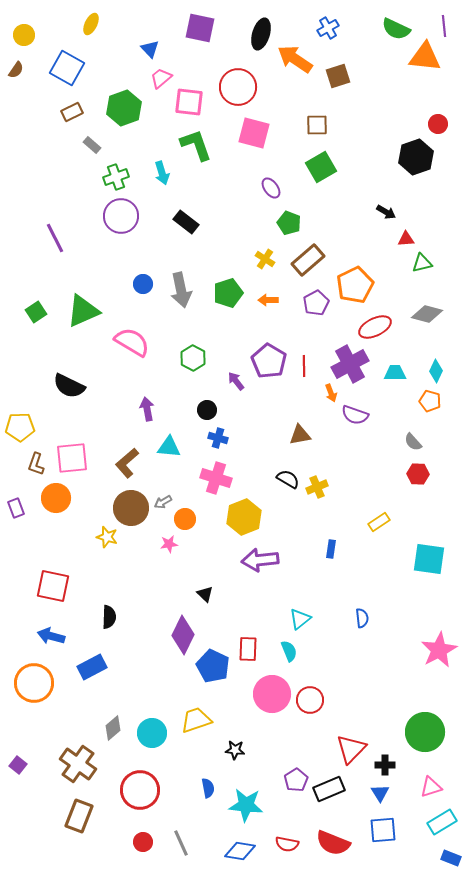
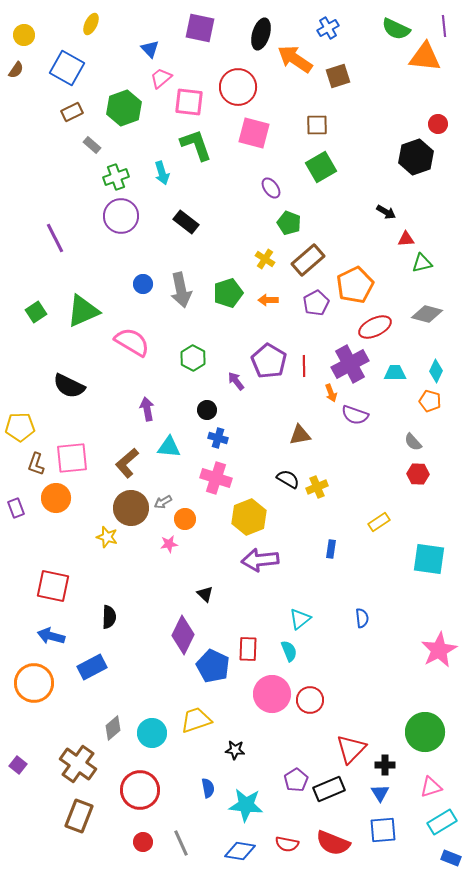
yellow hexagon at (244, 517): moved 5 px right
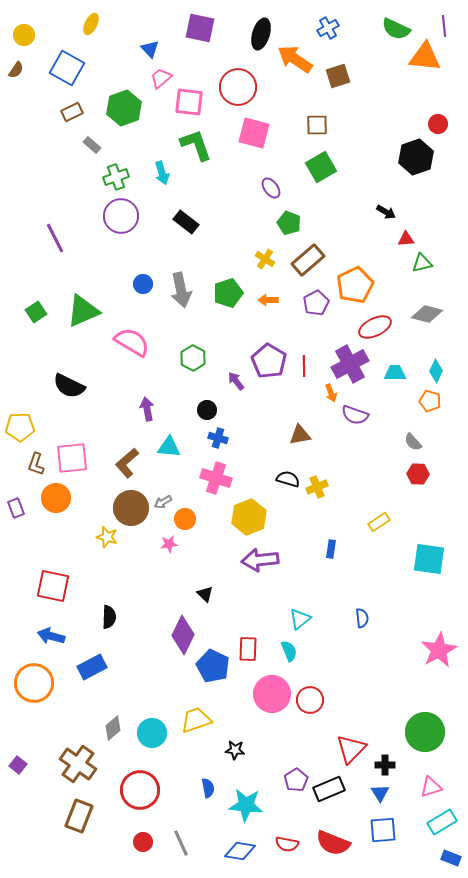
black semicircle at (288, 479): rotated 15 degrees counterclockwise
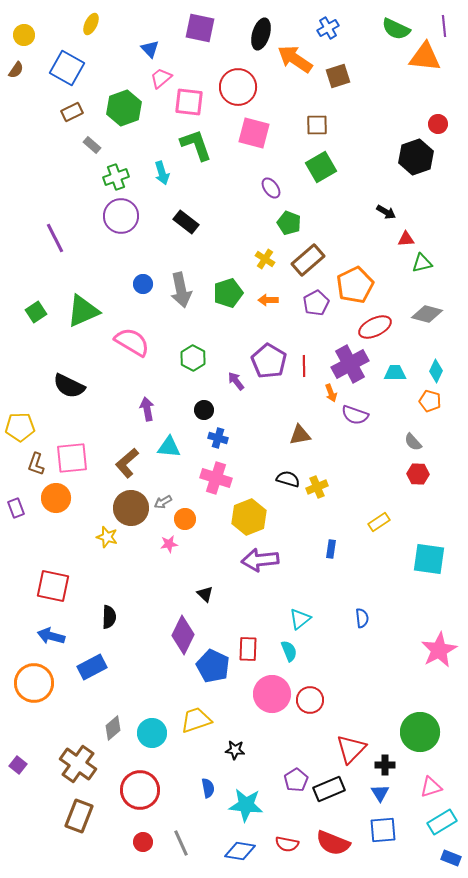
black circle at (207, 410): moved 3 px left
green circle at (425, 732): moved 5 px left
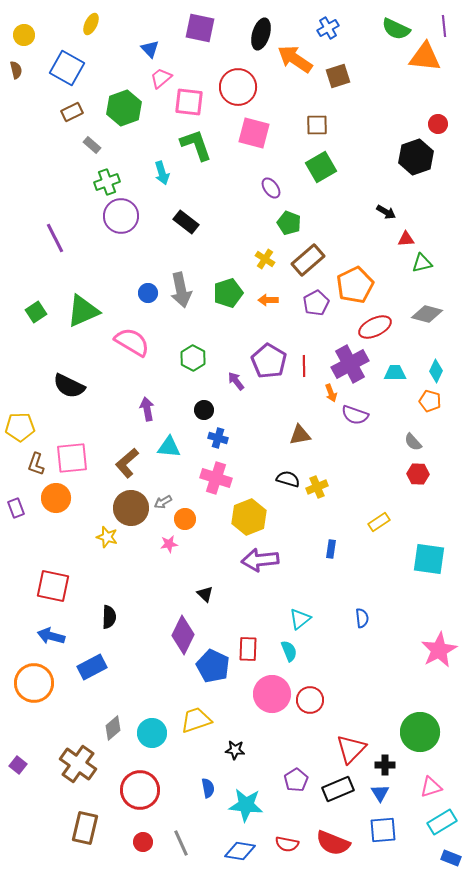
brown semicircle at (16, 70): rotated 48 degrees counterclockwise
green cross at (116, 177): moved 9 px left, 5 px down
blue circle at (143, 284): moved 5 px right, 9 px down
black rectangle at (329, 789): moved 9 px right
brown rectangle at (79, 816): moved 6 px right, 12 px down; rotated 8 degrees counterclockwise
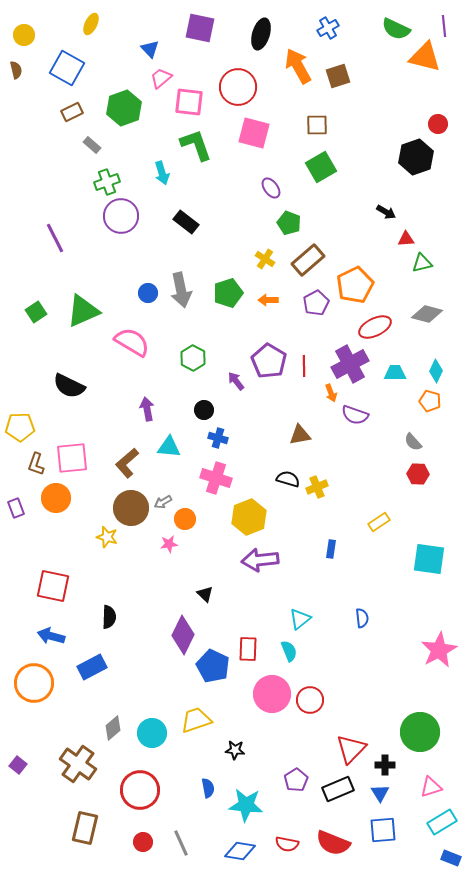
orange triangle at (425, 57): rotated 8 degrees clockwise
orange arrow at (295, 59): moved 3 px right, 7 px down; rotated 27 degrees clockwise
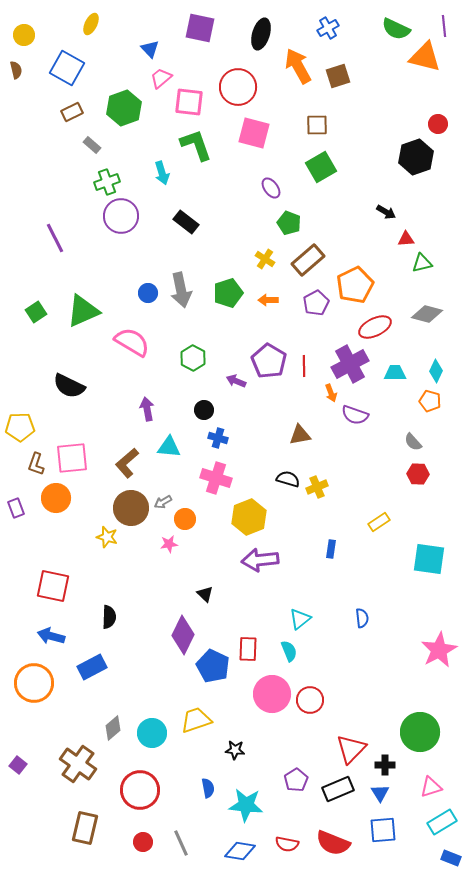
purple arrow at (236, 381): rotated 30 degrees counterclockwise
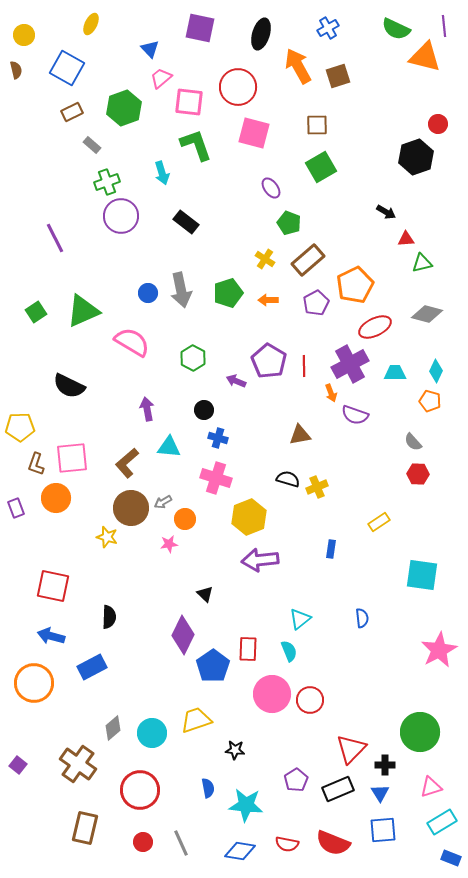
cyan square at (429, 559): moved 7 px left, 16 px down
blue pentagon at (213, 666): rotated 12 degrees clockwise
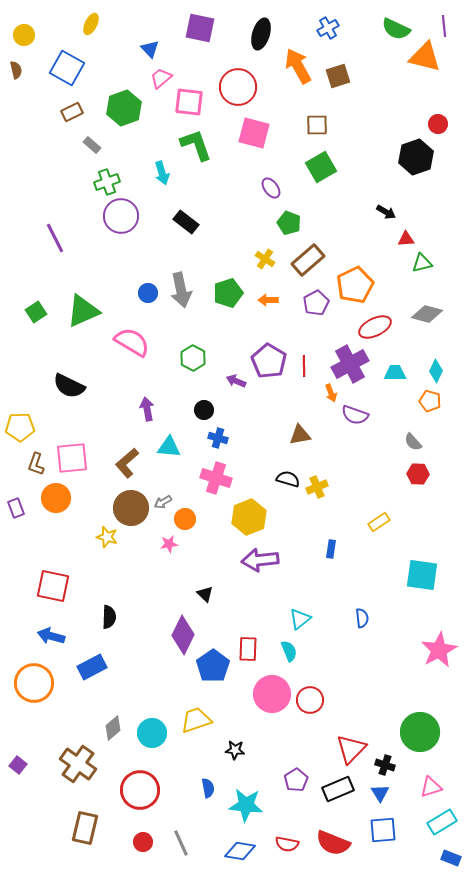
black cross at (385, 765): rotated 18 degrees clockwise
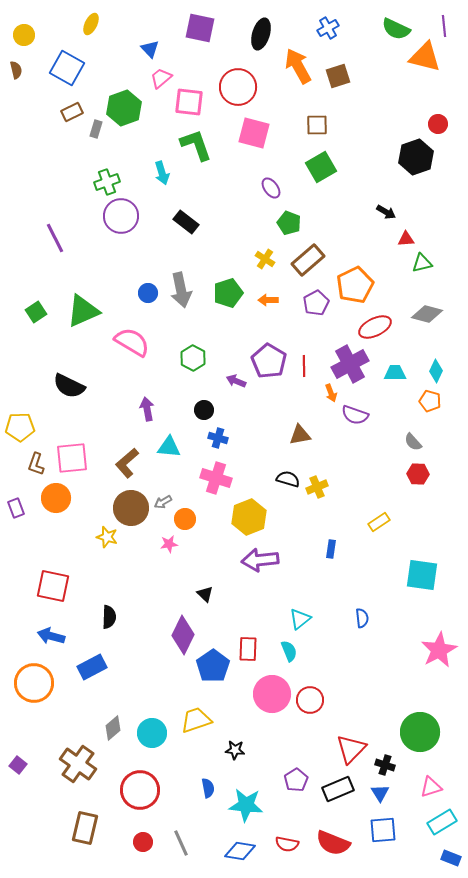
gray rectangle at (92, 145): moved 4 px right, 16 px up; rotated 66 degrees clockwise
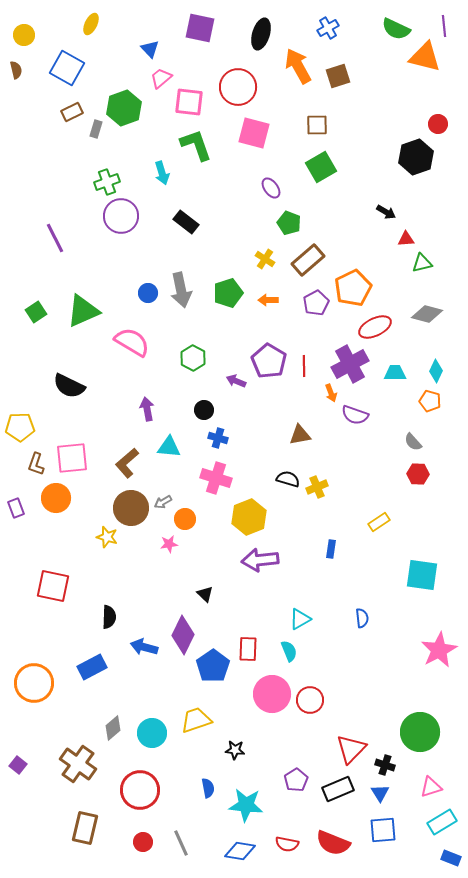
orange pentagon at (355, 285): moved 2 px left, 3 px down
cyan triangle at (300, 619): rotated 10 degrees clockwise
blue arrow at (51, 636): moved 93 px right, 11 px down
